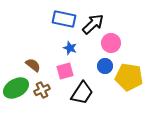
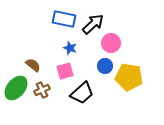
green ellipse: rotated 20 degrees counterclockwise
black trapezoid: rotated 15 degrees clockwise
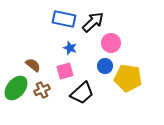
black arrow: moved 2 px up
yellow pentagon: moved 1 px left, 1 px down
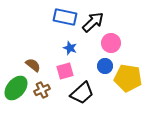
blue rectangle: moved 1 px right, 2 px up
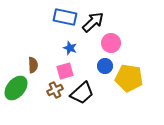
brown semicircle: rotated 49 degrees clockwise
yellow pentagon: moved 1 px right
brown cross: moved 13 px right
